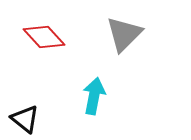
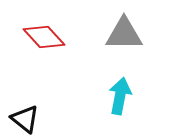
gray triangle: rotated 45 degrees clockwise
cyan arrow: moved 26 px right
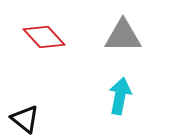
gray triangle: moved 1 px left, 2 px down
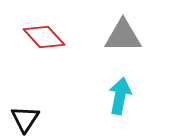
black triangle: rotated 24 degrees clockwise
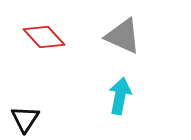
gray triangle: rotated 24 degrees clockwise
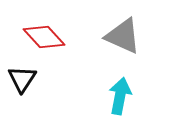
black triangle: moved 3 px left, 40 px up
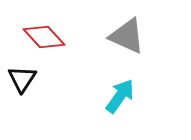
gray triangle: moved 4 px right
cyan arrow: rotated 24 degrees clockwise
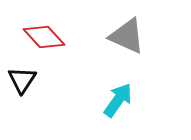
black triangle: moved 1 px down
cyan arrow: moved 2 px left, 4 px down
